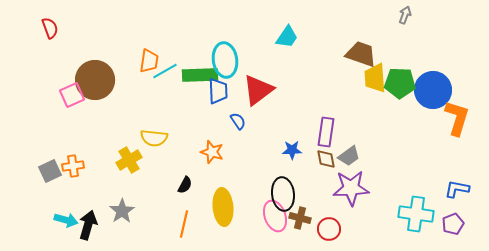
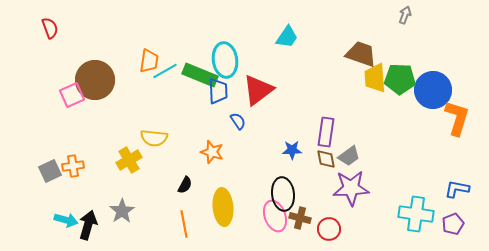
green rectangle: rotated 24 degrees clockwise
green pentagon: moved 4 px up
orange line: rotated 24 degrees counterclockwise
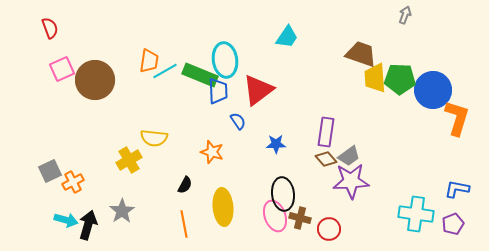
pink square: moved 10 px left, 26 px up
blue star: moved 16 px left, 6 px up
brown diamond: rotated 30 degrees counterclockwise
orange cross: moved 16 px down; rotated 20 degrees counterclockwise
purple star: moved 7 px up
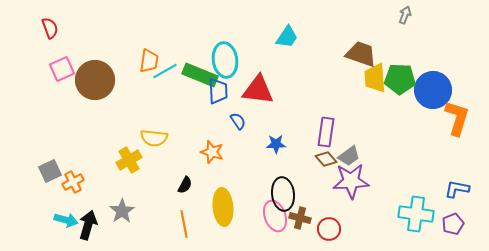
red triangle: rotated 44 degrees clockwise
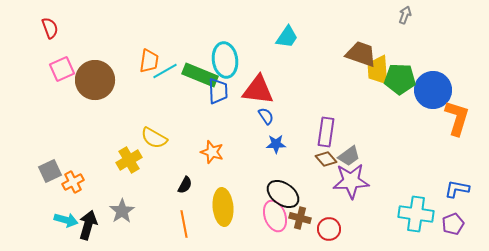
yellow trapezoid: moved 3 px right, 8 px up
blue semicircle: moved 28 px right, 5 px up
yellow semicircle: rotated 24 degrees clockwise
black ellipse: rotated 48 degrees counterclockwise
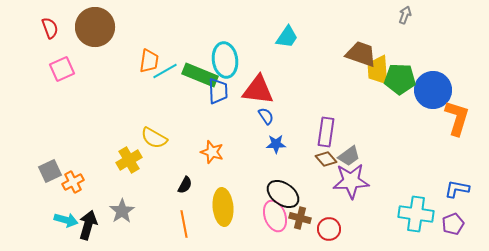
brown circle: moved 53 px up
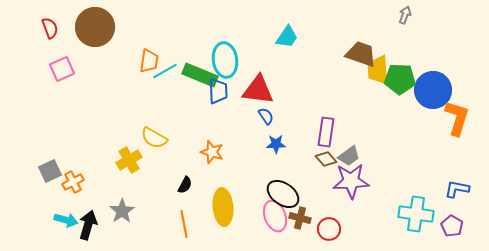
purple pentagon: moved 1 px left, 2 px down; rotated 20 degrees counterclockwise
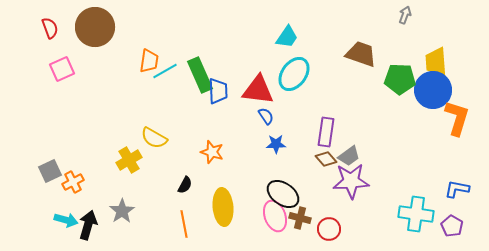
cyan ellipse: moved 69 px right, 14 px down; rotated 44 degrees clockwise
yellow trapezoid: moved 58 px right, 8 px up
green rectangle: rotated 44 degrees clockwise
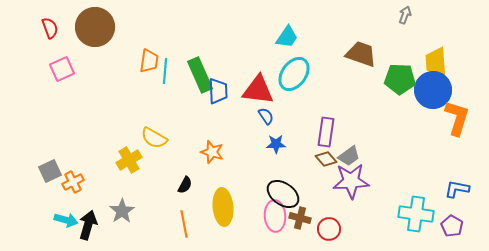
cyan line: rotated 55 degrees counterclockwise
pink ellipse: rotated 16 degrees clockwise
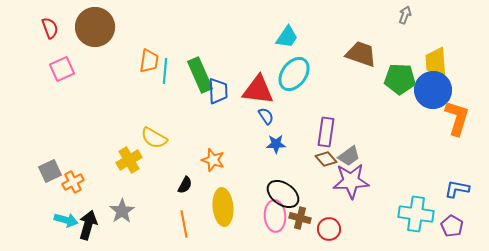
orange star: moved 1 px right, 8 px down
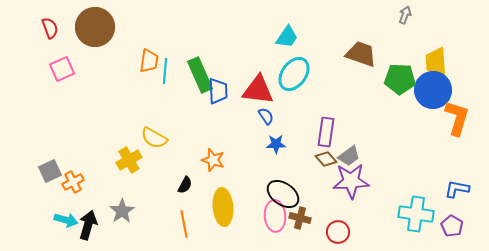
red circle: moved 9 px right, 3 px down
